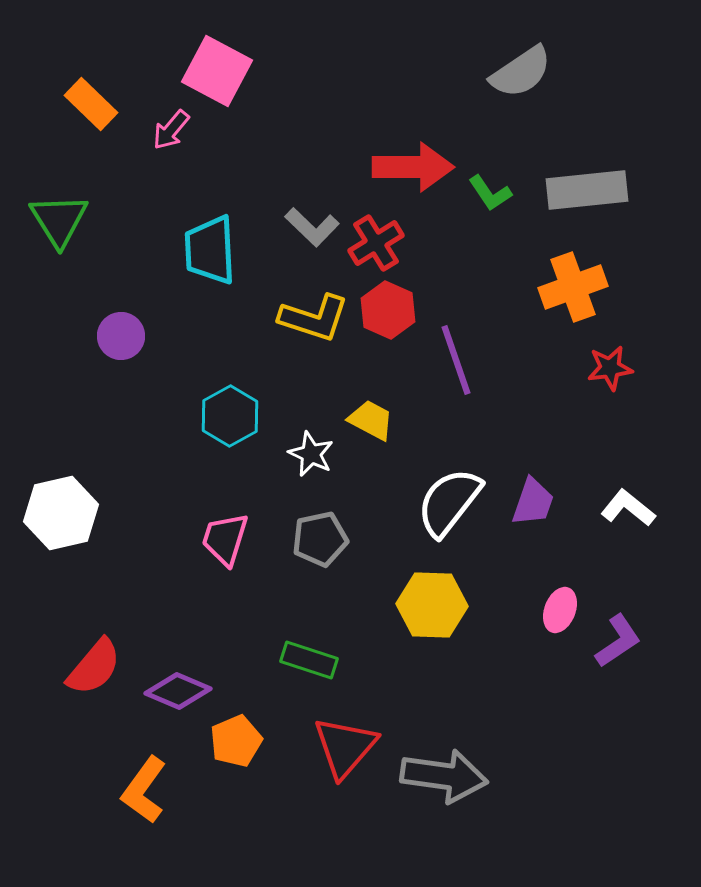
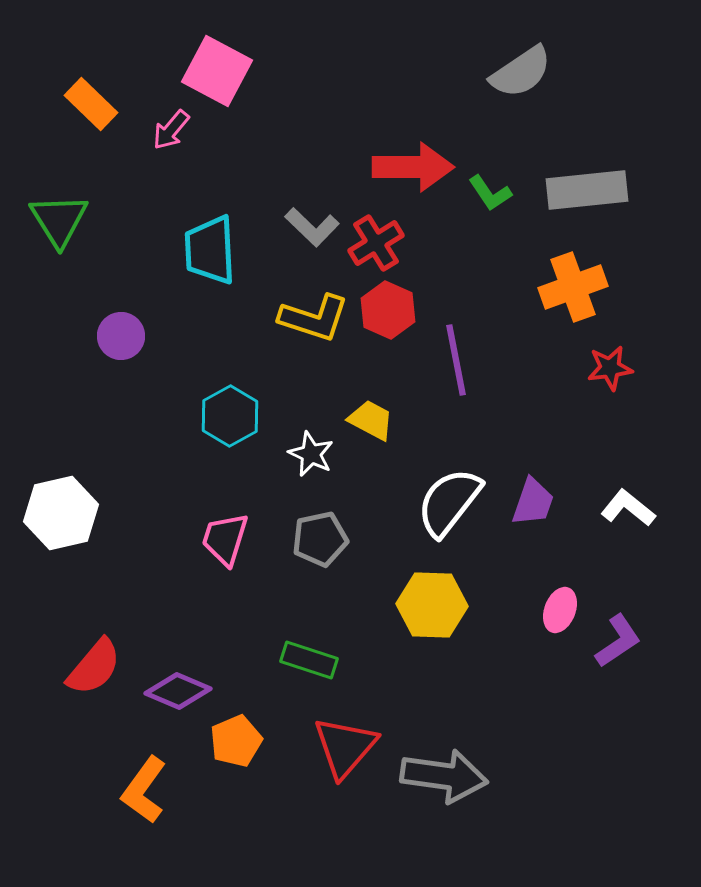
purple line: rotated 8 degrees clockwise
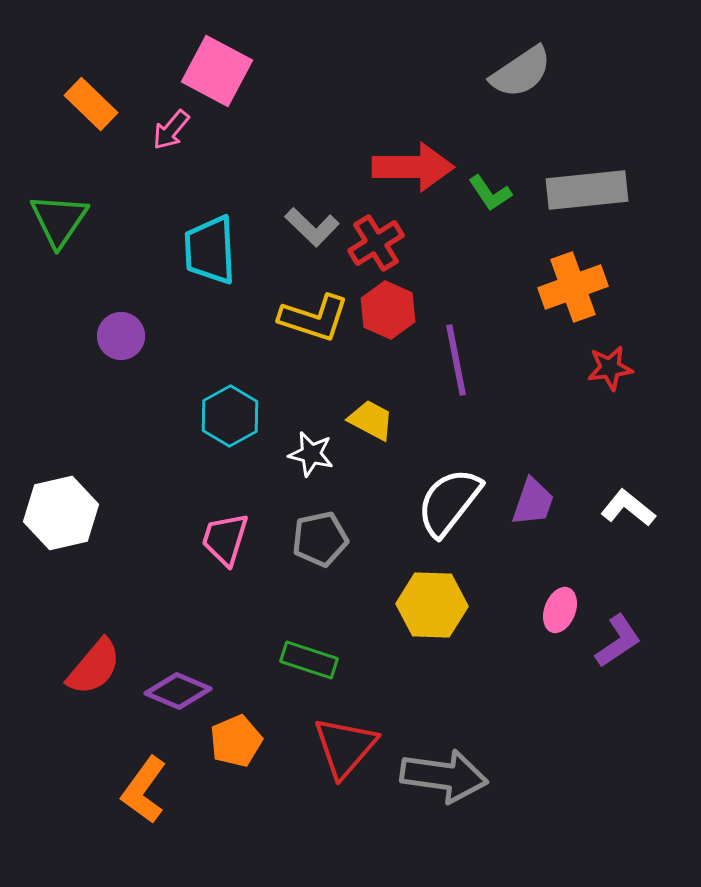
green triangle: rotated 6 degrees clockwise
white star: rotated 12 degrees counterclockwise
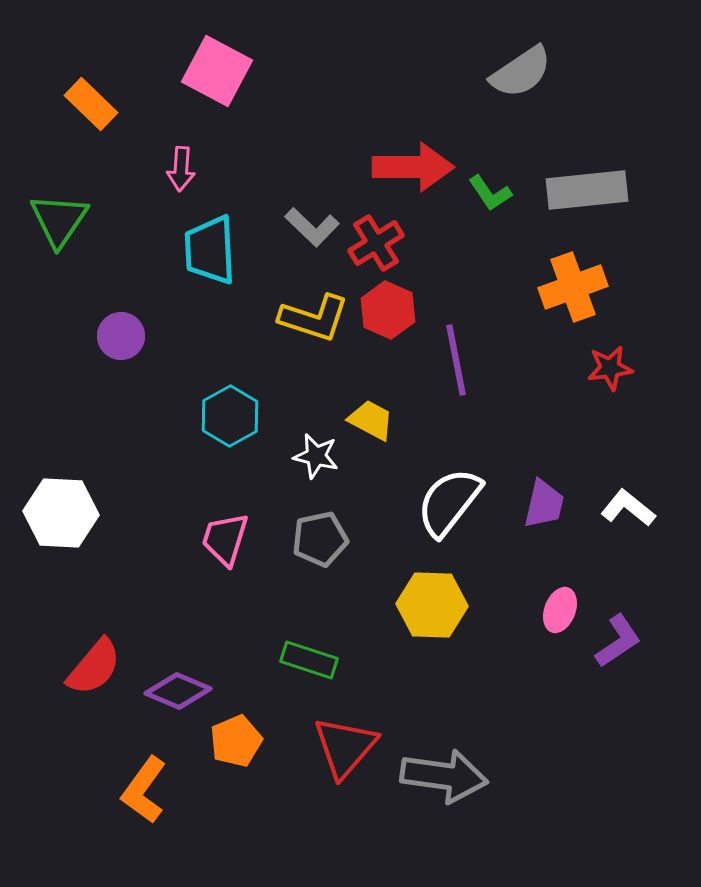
pink arrow: moved 10 px right, 39 px down; rotated 36 degrees counterclockwise
white star: moved 5 px right, 2 px down
purple trapezoid: moved 11 px right, 2 px down; rotated 6 degrees counterclockwise
white hexagon: rotated 16 degrees clockwise
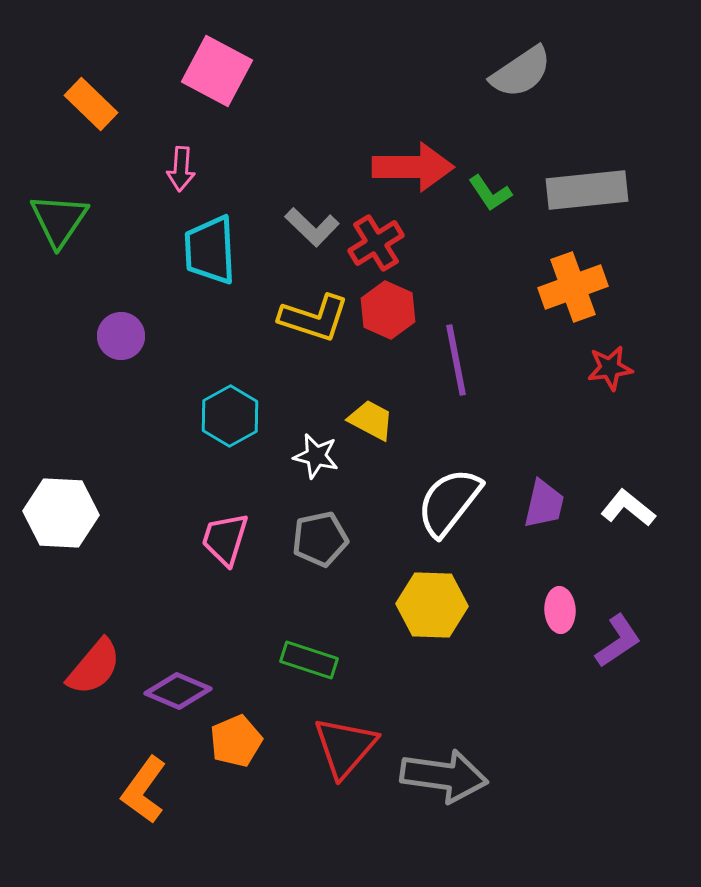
pink ellipse: rotated 24 degrees counterclockwise
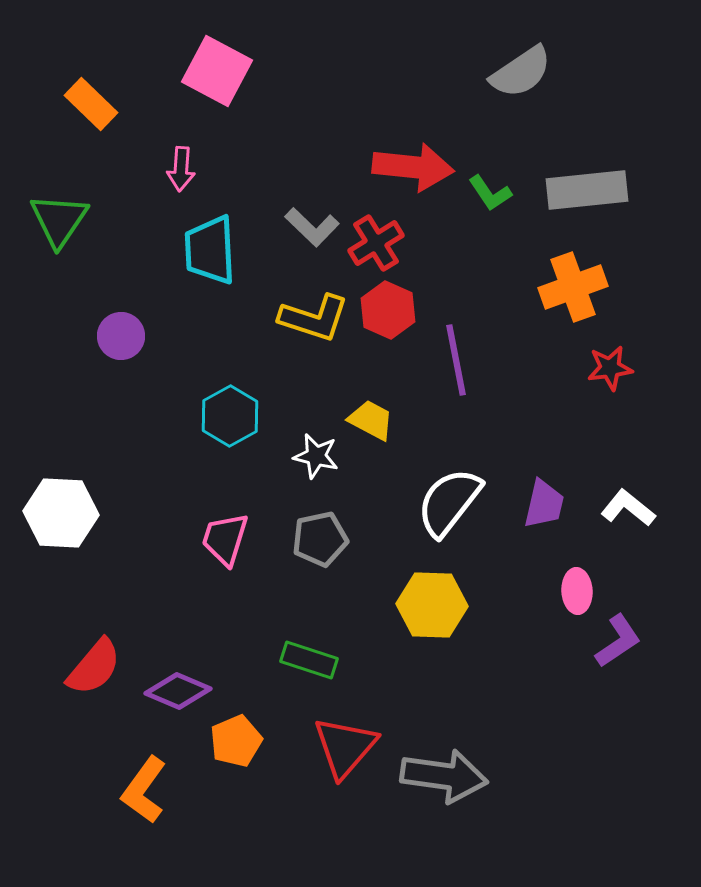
red arrow: rotated 6 degrees clockwise
pink ellipse: moved 17 px right, 19 px up
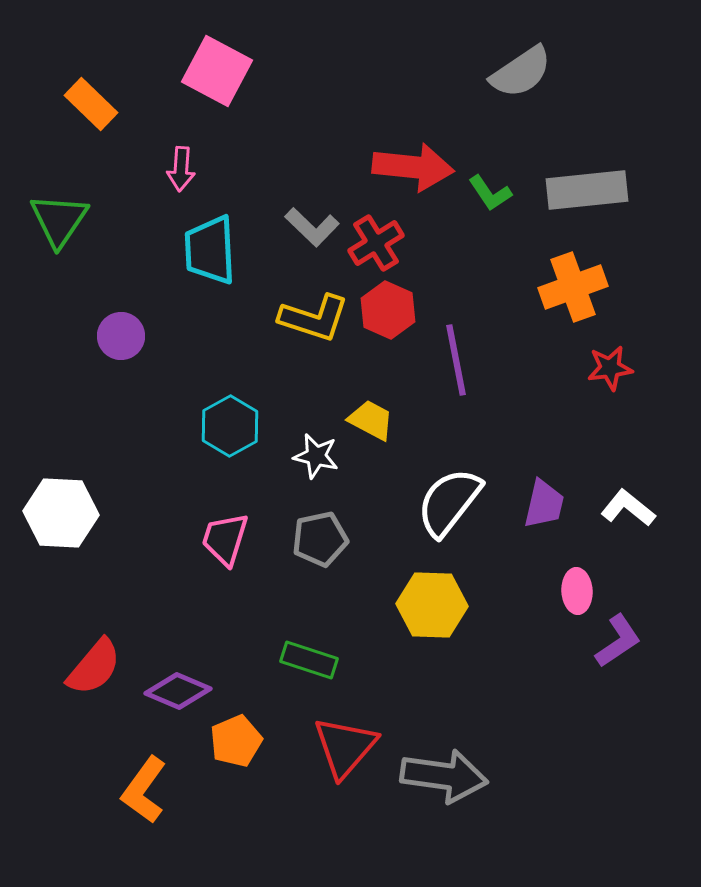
cyan hexagon: moved 10 px down
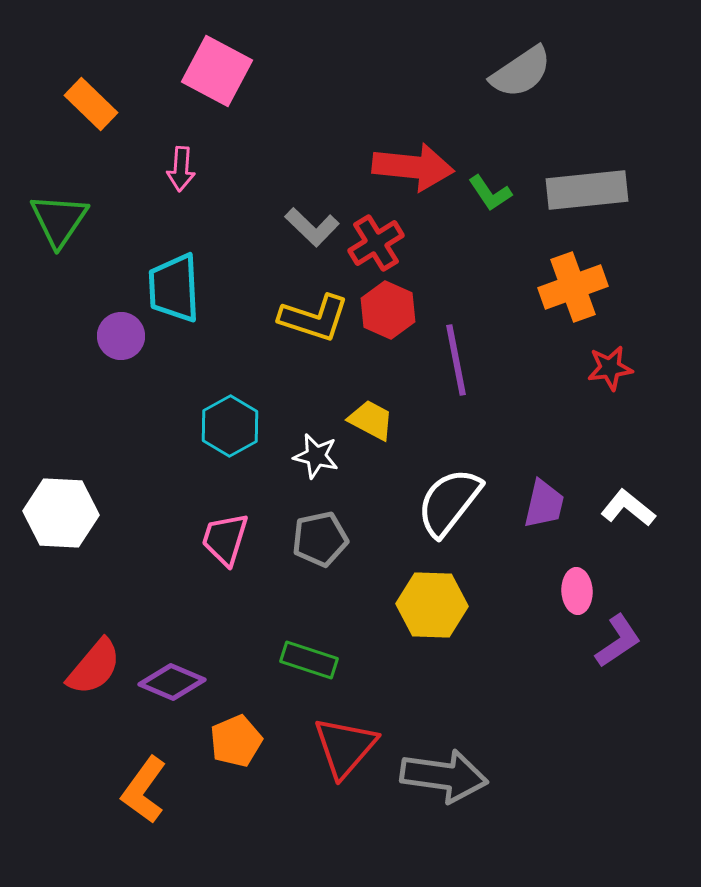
cyan trapezoid: moved 36 px left, 38 px down
purple diamond: moved 6 px left, 9 px up
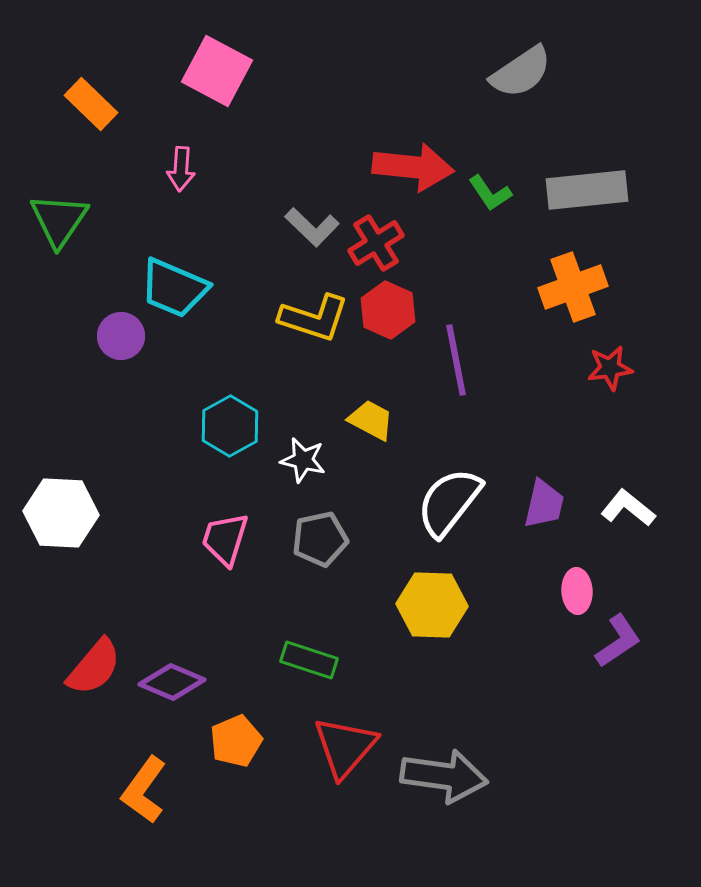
cyan trapezoid: rotated 64 degrees counterclockwise
white star: moved 13 px left, 4 px down
